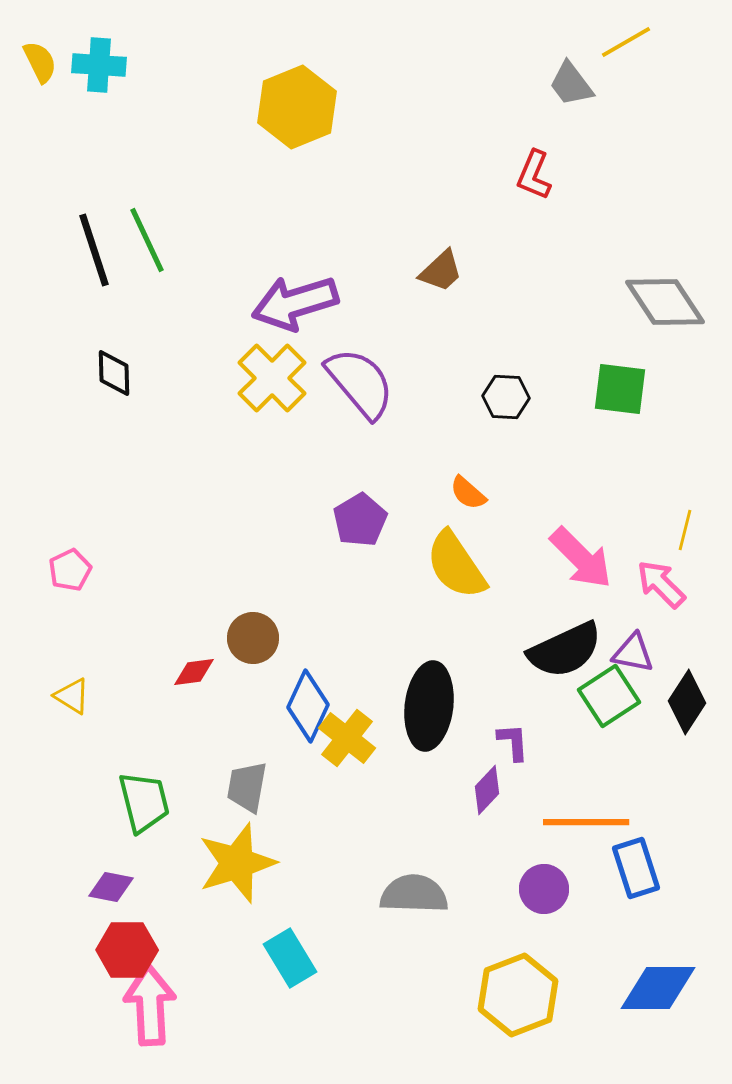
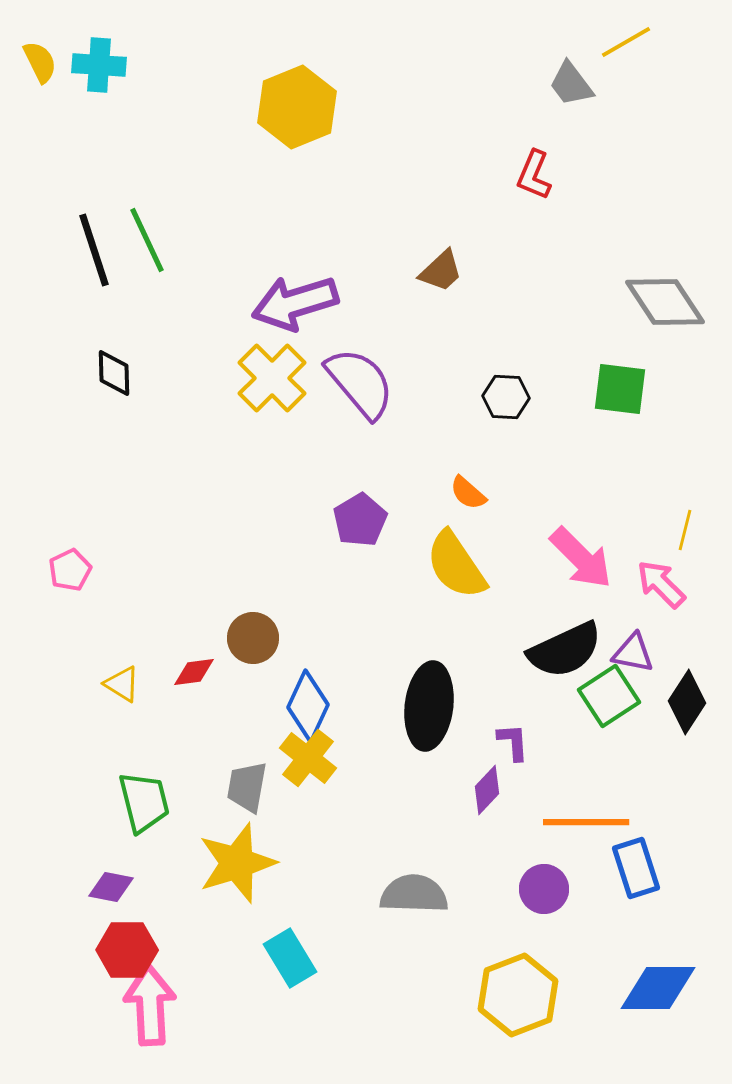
yellow triangle at (72, 696): moved 50 px right, 12 px up
yellow cross at (347, 738): moved 39 px left, 20 px down
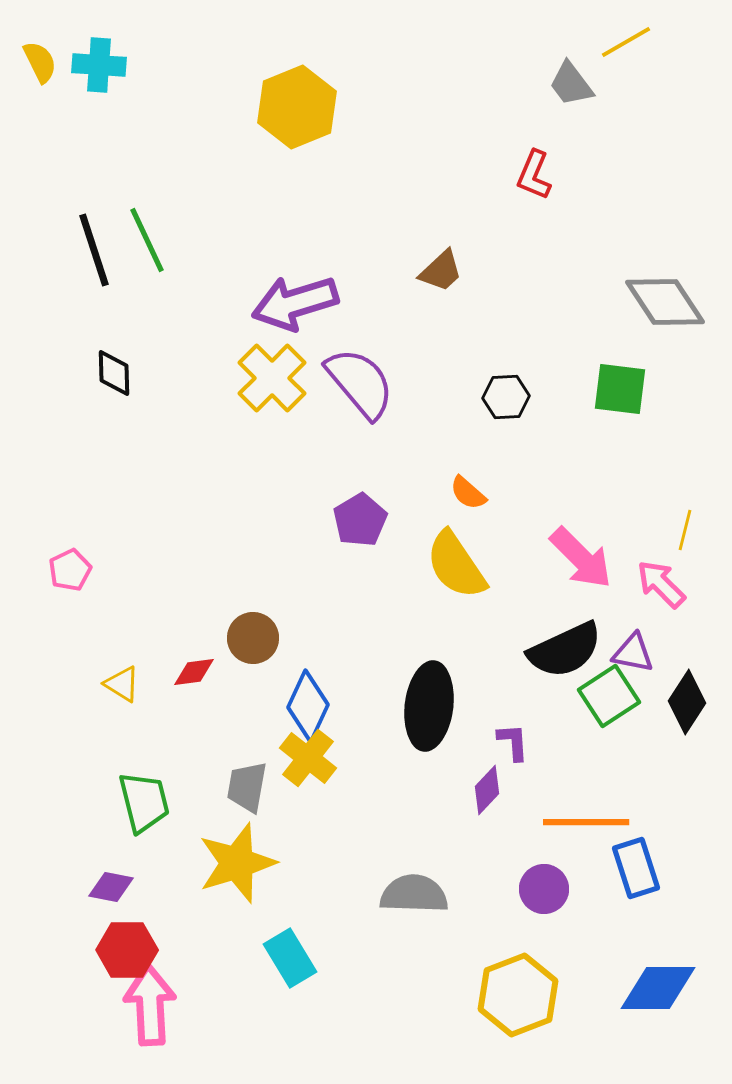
black hexagon at (506, 397): rotated 6 degrees counterclockwise
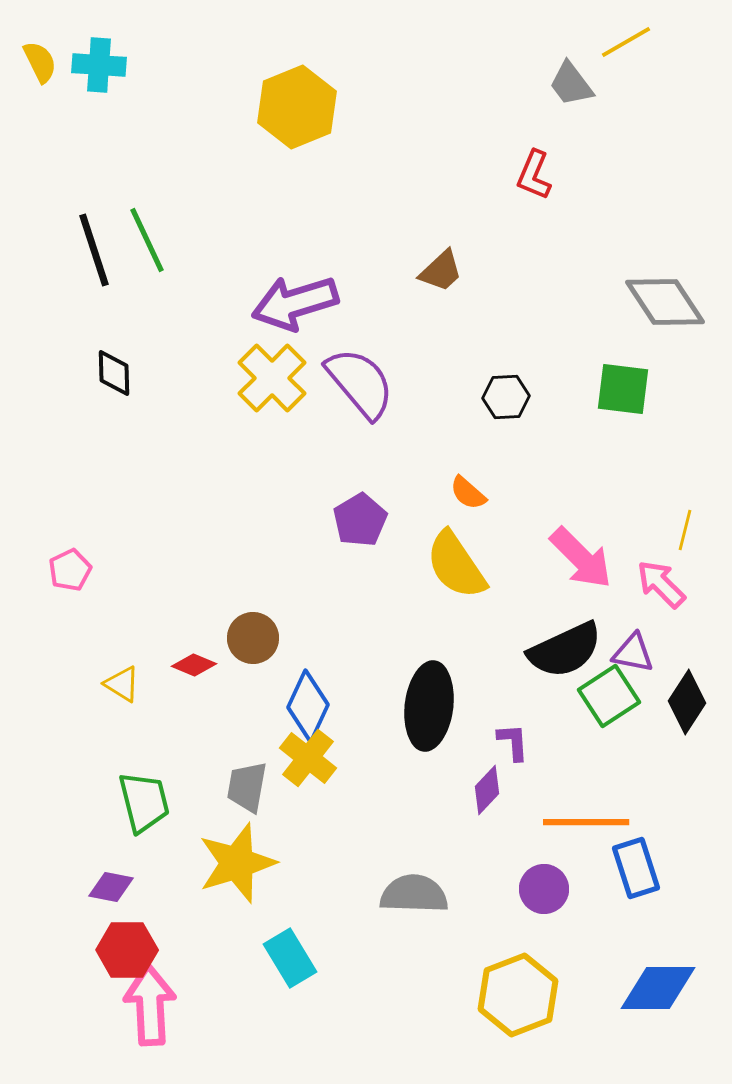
green square at (620, 389): moved 3 px right
red diamond at (194, 672): moved 7 px up; rotated 30 degrees clockwise
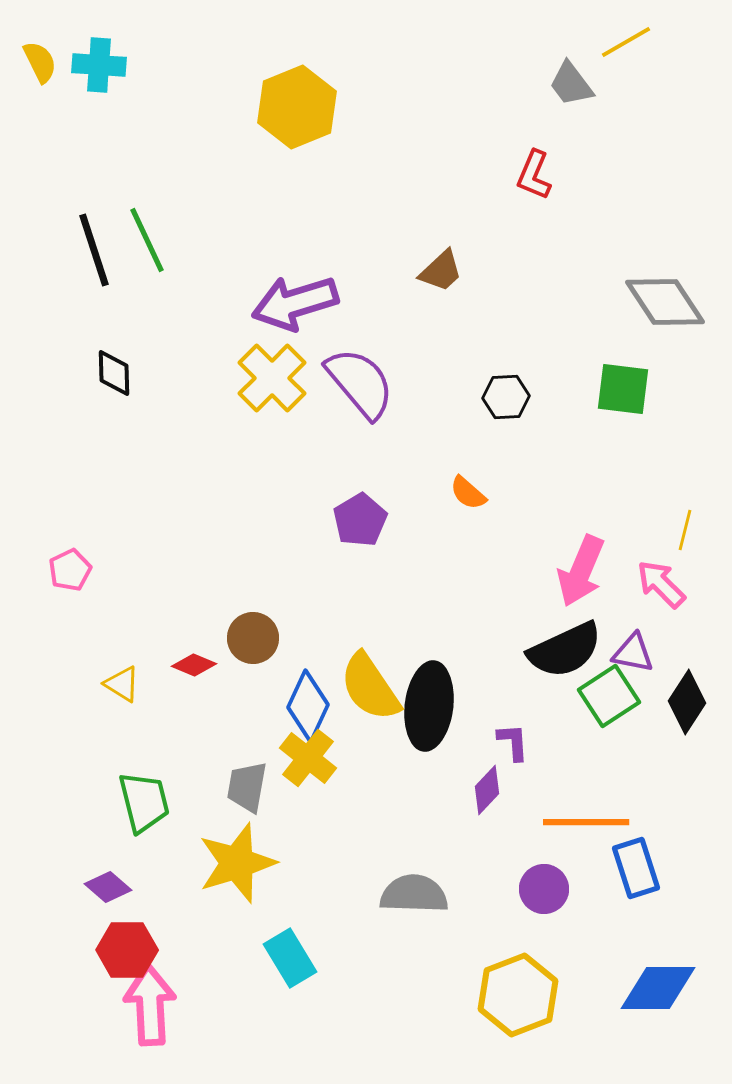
pink arrow at (581, 558): moved 13 px down; rotated 68 degrees clockwise
yellow semicircle at (456, 565): moved 86 px left, 122 px down
purple diamond at (111, 887): moved 3 px left; rotated 30 degrees clockwise
